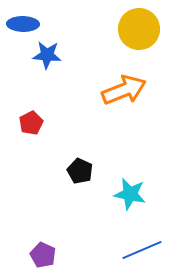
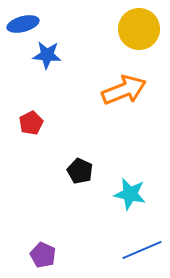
blue ellipse: rotated 16 degrees counterclockwise
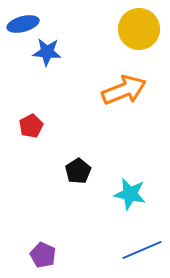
blue star: moved 3 px up
red pentagon: moved 3 px down
black pentagon: moved 2 px left; rotated 15 degrees clockwise
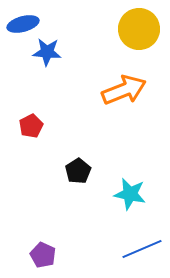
blue line: moved 1 px up
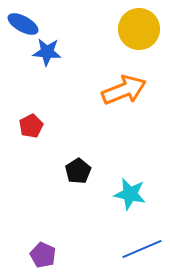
blue ellipse: rotated 44 degrees clockwise
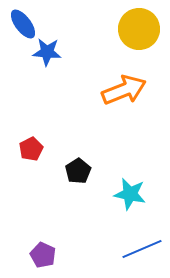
blue ellipse: rotated 24 degrees clockwise
red pentagon: moved 23 px down
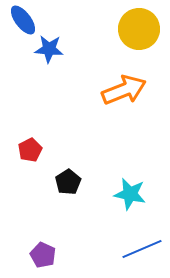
blue ellipse: moved 4 px up
blue star: moved 2 px right, 3 px up
red pentagon: moved 1 px left, 1 px down
black pentagon: moved 10 px left, 11 px down
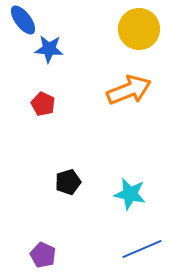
orange arrow: moved 5 px right
red pentagon: moved 13 px right, 46 px up; rotated 20 degrees counterclockwise
black pentagon: rotated 15 degrees clockwise
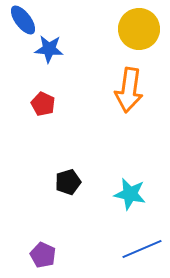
orange arrow: rotated 120 degrees clockwise
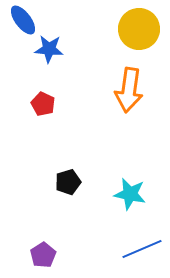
purple pentagon: rotated 15 degrees clockwise
